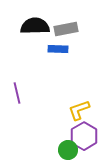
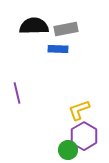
black semicircle: moved 1 px left
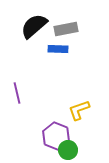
black semicircle: rotated 40 degrees counterclockwise
purple hexagon: moved 28 px left; rotated 8 degrees counterclockwise
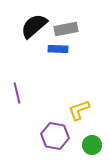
purple hexagon: moved 1 px left; rotated 12 degrees counterclockwise
green circle: moved 24 px right, 5 px up
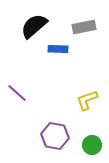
gray rectangle: moved 18 px right, 2 px up
purple line: rotated 35 degrees counterclockwise
yellow L-shape: moved 8 px right, 10 px up
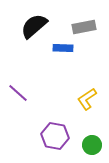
blue rectangle: moved 5 px right, 1 px up
purple line: moved 1 px right
yellow L-shape: moved 1 px up; rotated 15 degrees counterclockwise
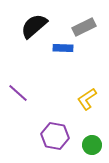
gray rectangle: rotated 15 degrees counterclockwise
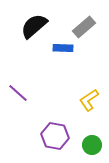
gray rectangle: rotated 15 degrees counterclockwise
yellow L-shape: moved 2 px right, 1 px down
